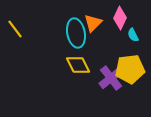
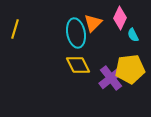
yellow line: rotated 54 degrees clockwise
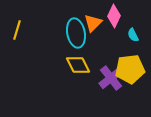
pink diamond: moved 6 px left, 2 px up
yellow line: moved 2 px right, 1 px down
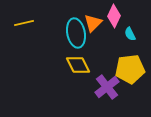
yellow line: moved 7 px right, 7 px up; rotated 60 degrees clockwise
cyan semicircle: moved 3 px left, 1 px up
purple cross: moved 4 px left, 9 px down
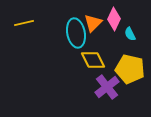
pink diamond: moved 3 px down
yellow diamond: moved 15 px right, 5 px up
yellow pentagon: rotated 20 degrees clockwise
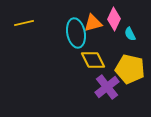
orange triangle: rotated 30 degrees clockwise
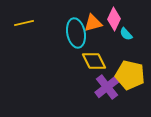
cyan semicircle: moved 4 px left; rotated 16 degrees counterclockwise
yellow diamond: moved 1 px right, 1 px down
yellow pentagon: moved 6 px down
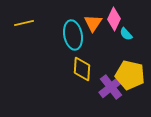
orange triangle: rotated 42 degrees counterclockwise
cyan ellipse: moved 3 px left, 2 px down
yellow diamond: moved 12 px left, 8 px down; rotated 30 degrees clockwise
purple cross: moved 4 px right
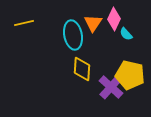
purple cross: rotated 10 degrees counterclockwise
